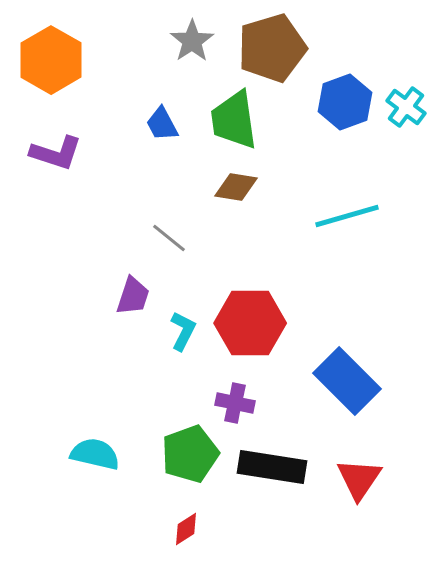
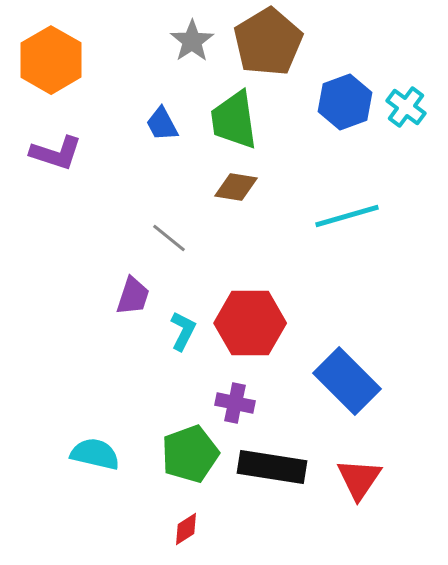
brown pentagon: moved 4 px left, 6 px up; rotated 14 degrees counterclockwise
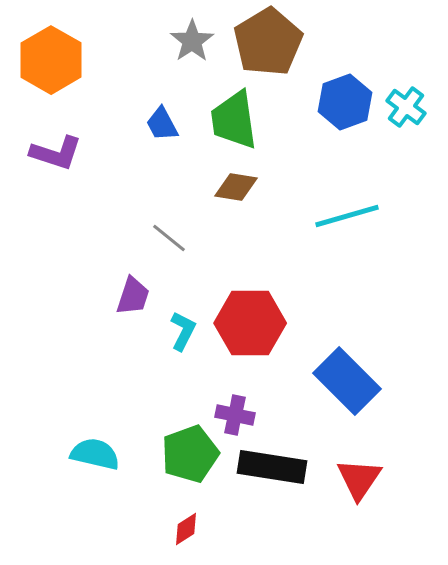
purple cross: moved 12 px down
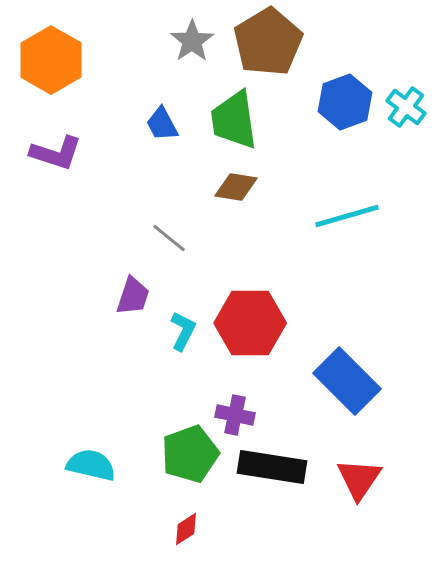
cyan semicircle: moved 4 px left, 11 px down
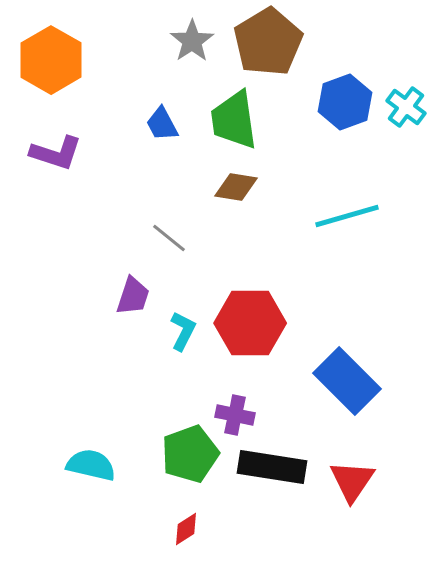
red triangle: moved 7 px left, 2 px down
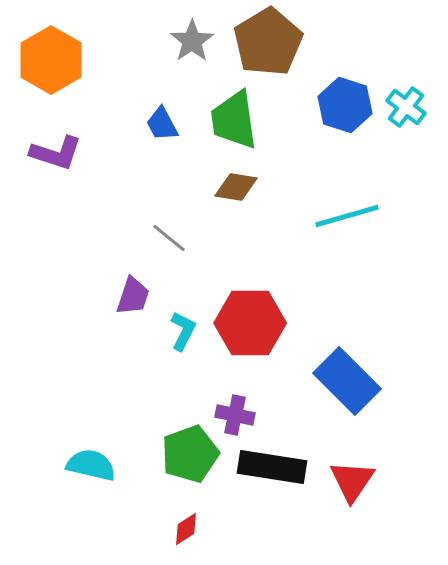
blue hexagon: moved 3 px down; rotated 22 degrees counterclockwise
